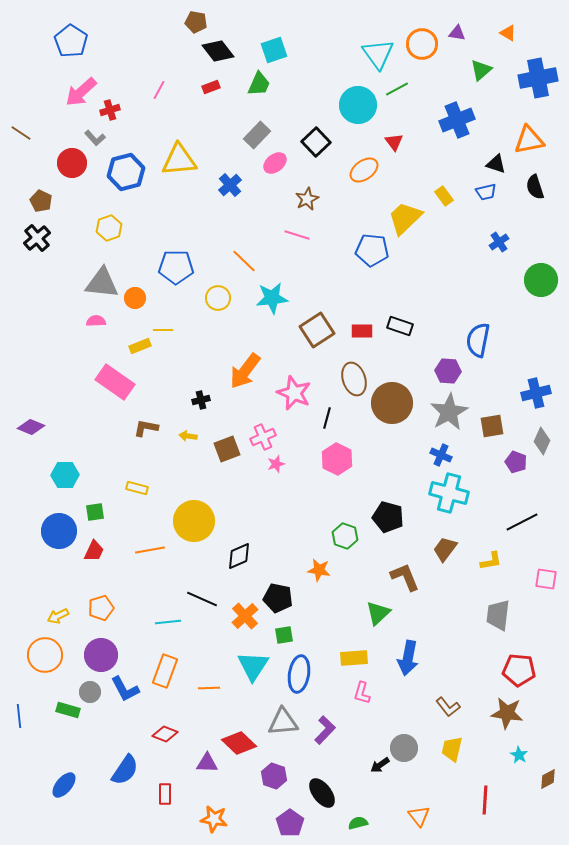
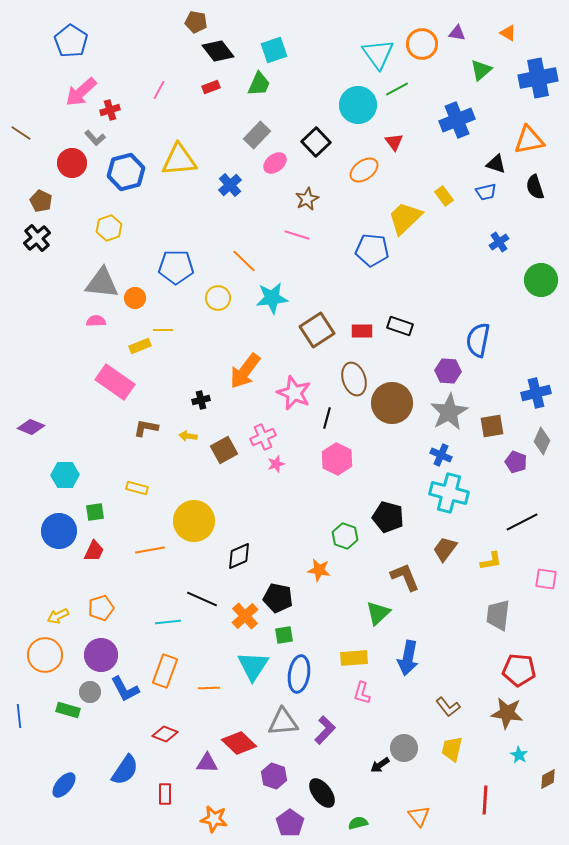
brown square at (227, 449): moved 3 px left, 1 px down; rotated 8 degrees counterclockwise
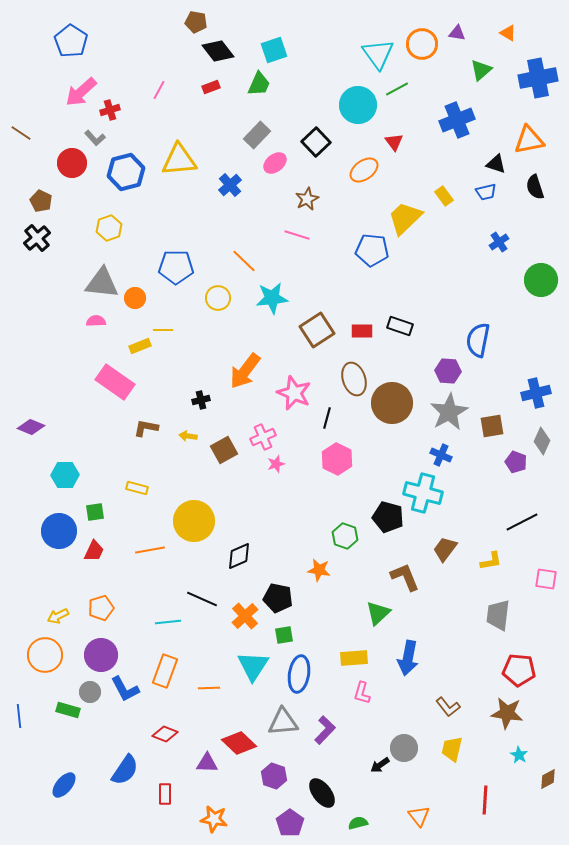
cyan cross at (449, 493): moved 26 px left
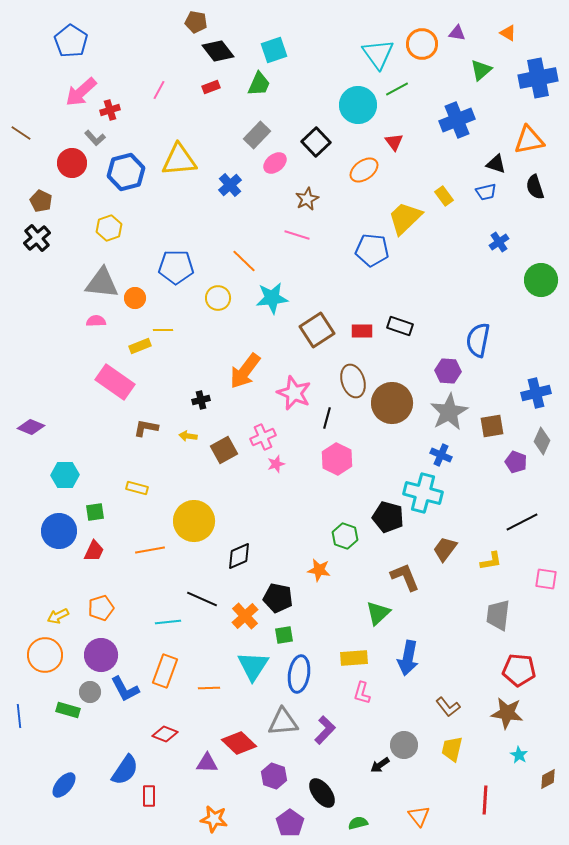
brown ellipse at (354, 379): moved 1 px left, 2 px down
gray circle at (404, 748): moved 3 px up
red rectangle at (165, 794): moved 16 px left, 2 px down
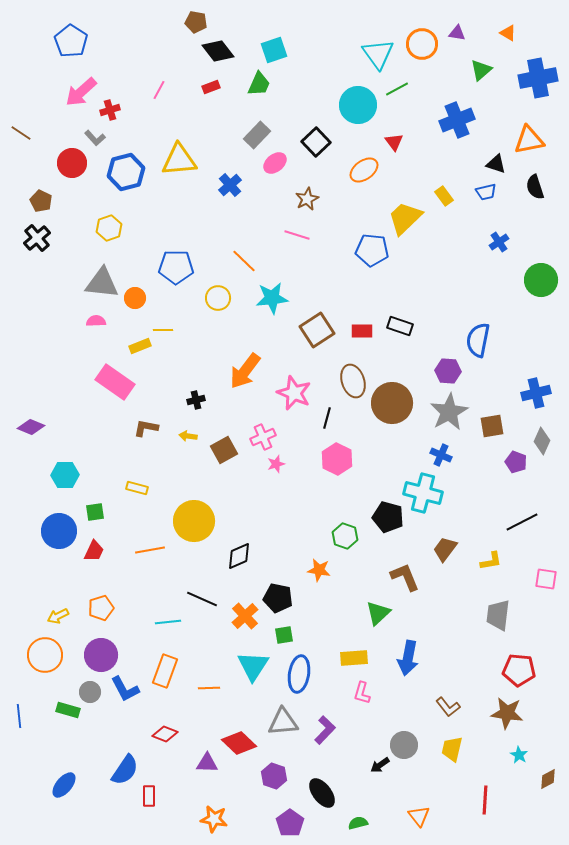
black cross at (201, 400): moved 5 px left
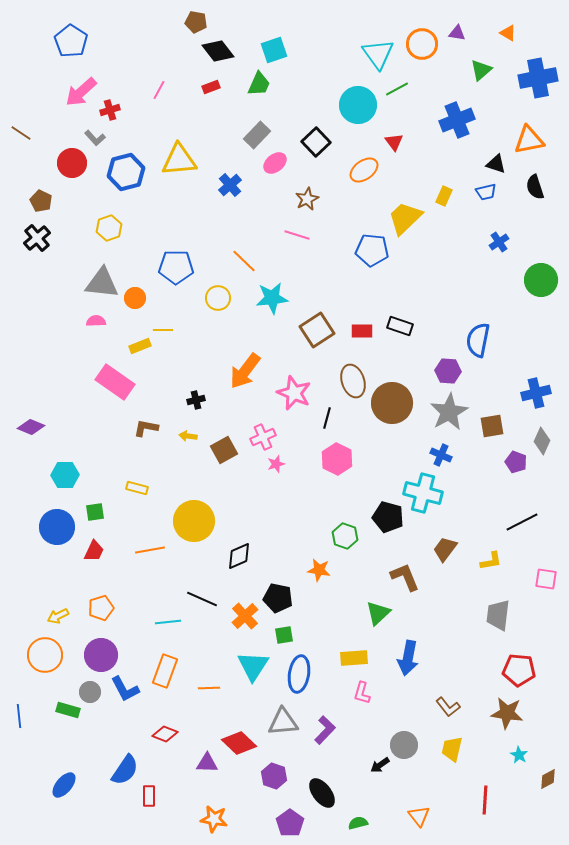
yellow rectangle at (444, 196): rotated 60 degrees clockwise
blue circle at (59, 531): moved 2 px left, 4 px up
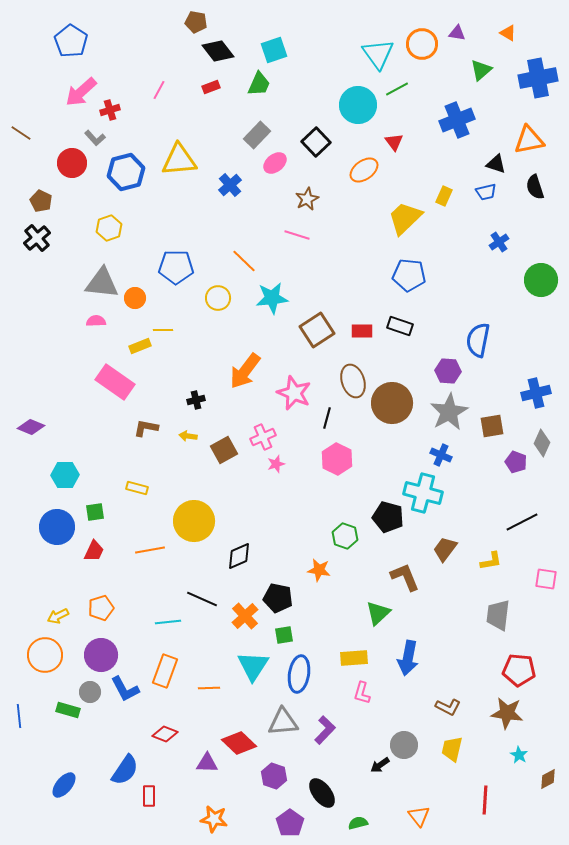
blue pentagon at (372, 250): moved 37 px right, 25 px down
gray diamond at (542, 441): moved 2 px down
brown L-shape at (448, 707): rotated 25 degrees counterclockwise
